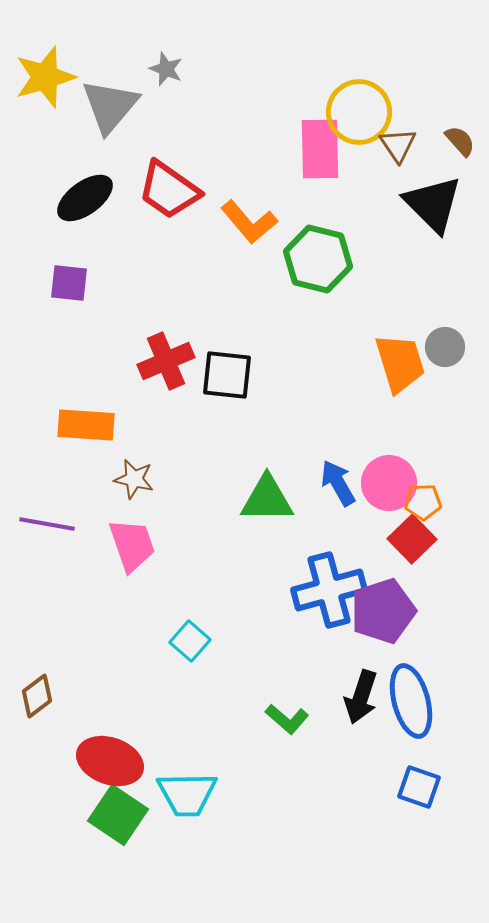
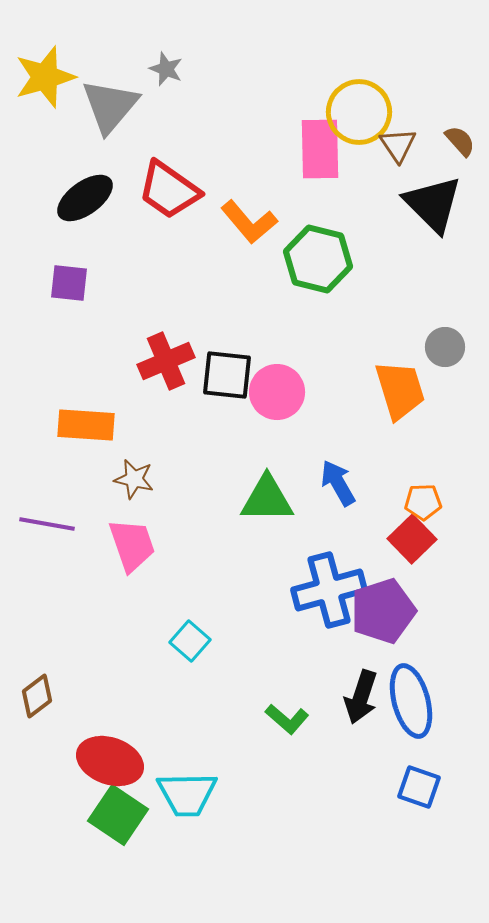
orange trapezoid: moved 27 px down
pink circle: moved 112 px left, 91 px up
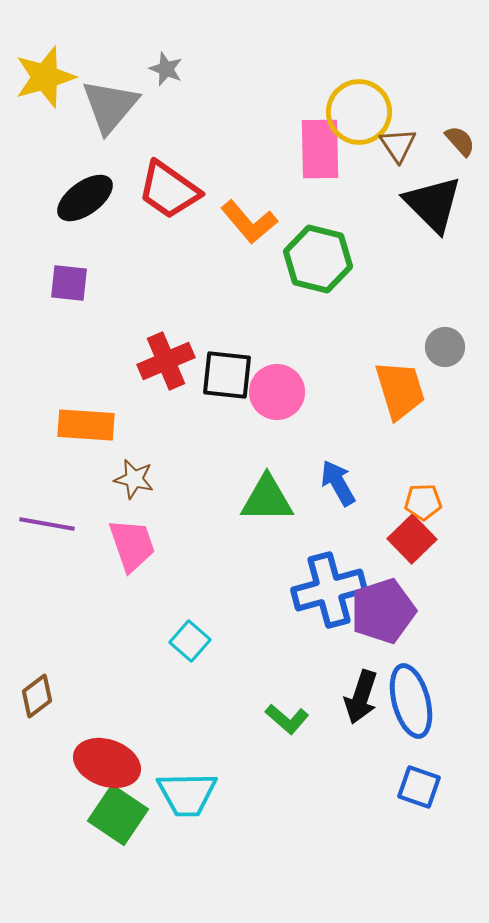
red ellipse: moved 3 px left, 2 px down
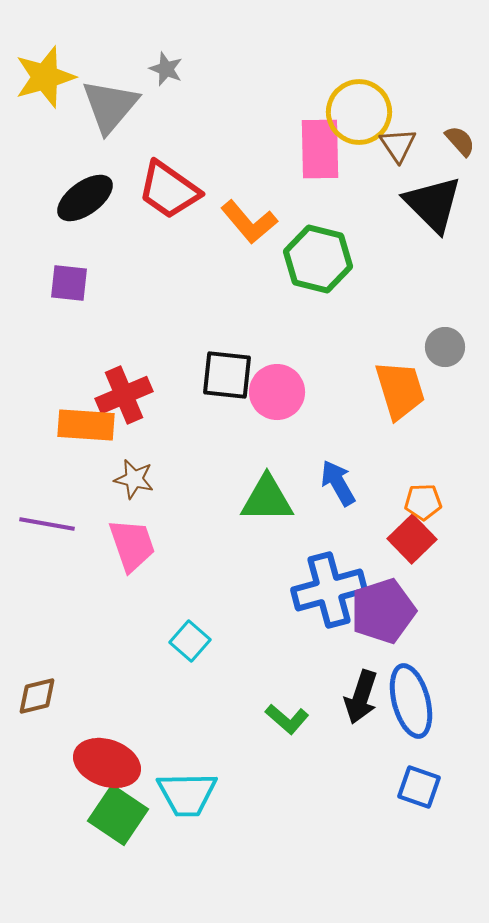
red cross: moved 42 px left, 34 px down
brown diamond: rotated 24 degrees clockwise
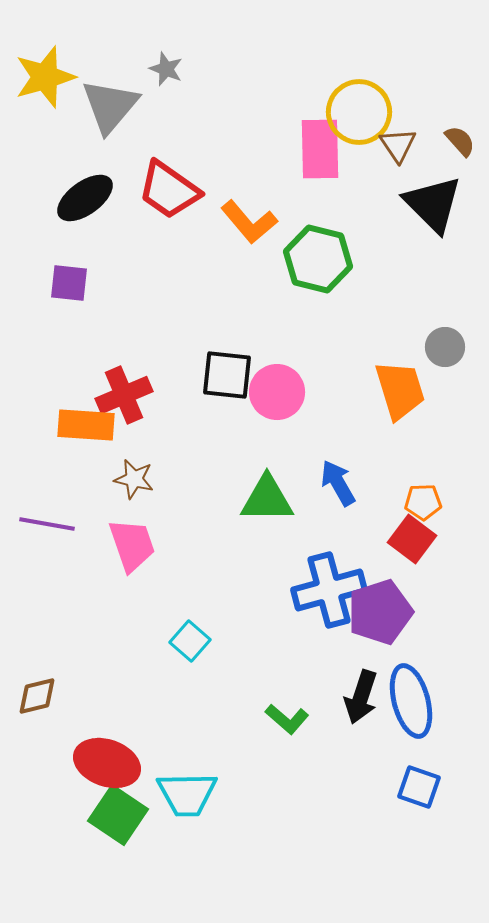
red square: rotated 9 degrees counterclockwise
purple pentagon: moved 3 px left, 1 px down
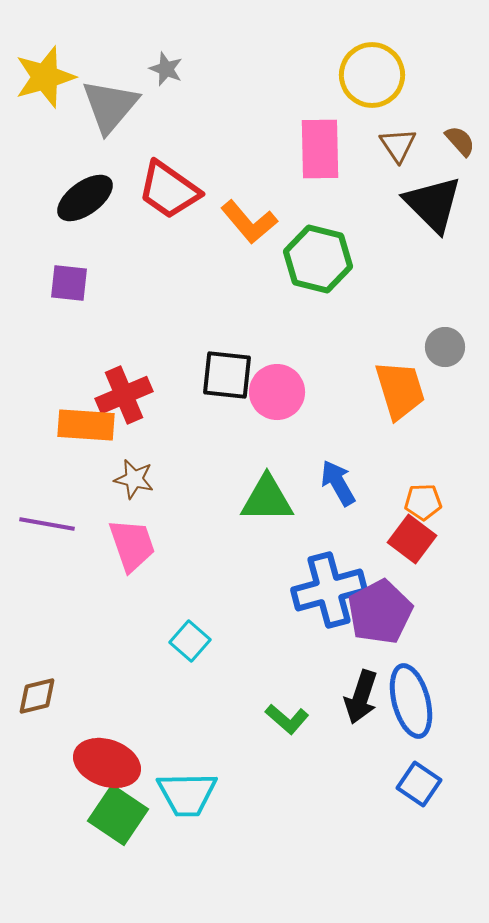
yellow circle: moved 13 px right, 37 px up
purple pentagon: rotated 10 degrees counterclockwise
blue square: moved 3 px up; rotated 15 degrees clockwise
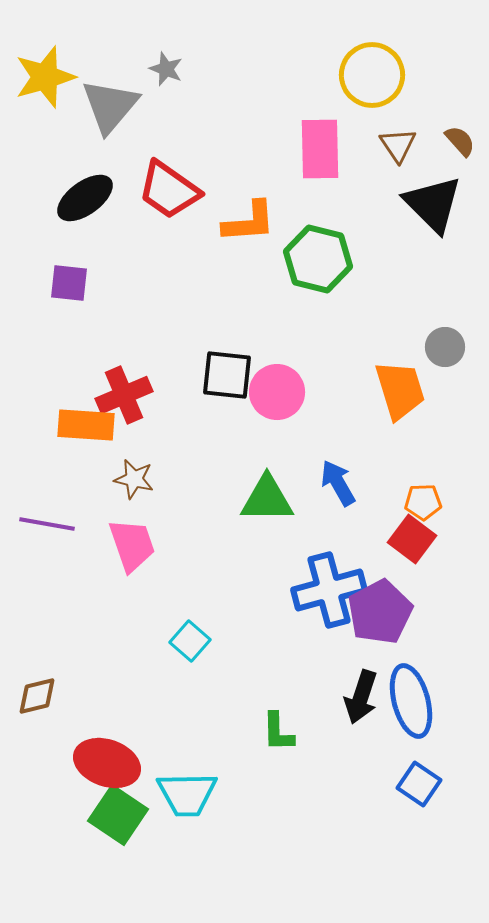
orange L-shape: rotated 54 degrees counterclockwise
green L-shape: moved 9 px left, 13 px down; rotated 48 degrees clockwise
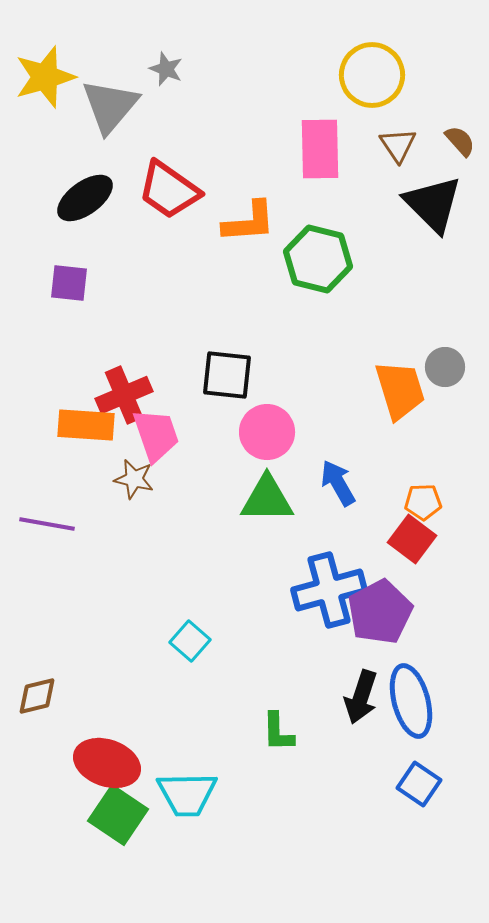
gray circle: moved 20 px down
pink circle: moved 10 px left, 40 px down
pink trapezoid: moved 24 px right, 110 px up
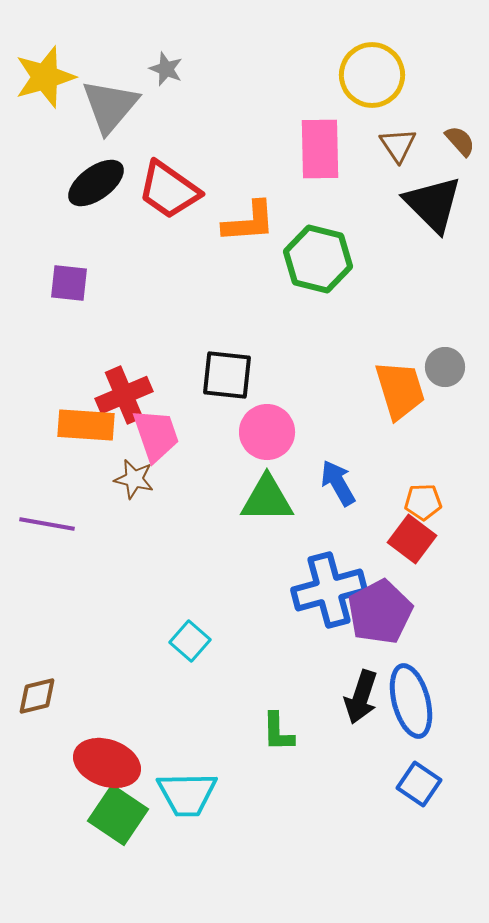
black ellipse: moved 11 px right, 15 px up
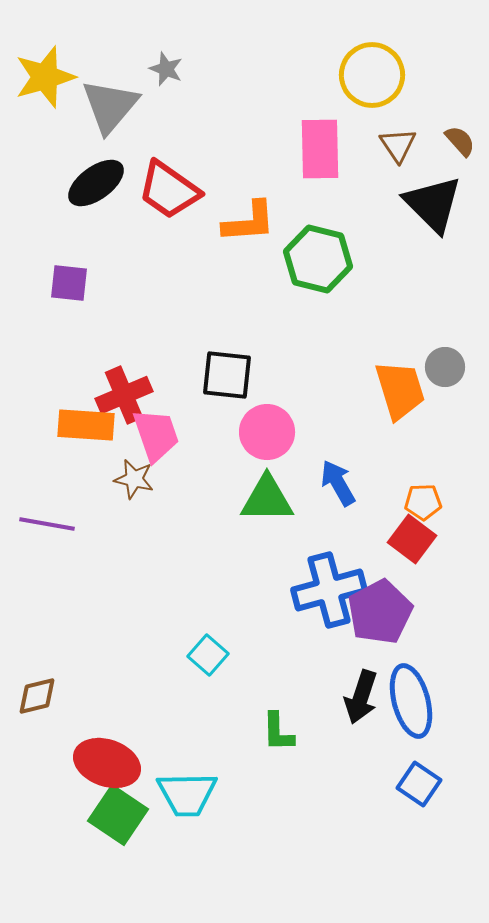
cyan square: moved 18 px right, 14 px down
